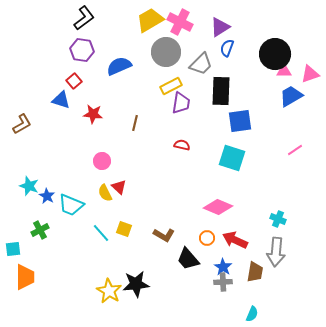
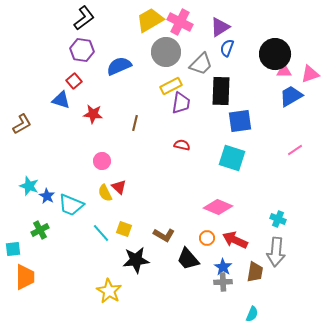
black star at (136, 284): moved 24 px up
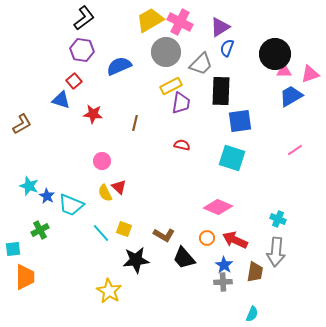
black trapezoid at (188, 259): moved 4 px left, 1 px up
blue star at (223, 267): moved 1 px right, 2 px up
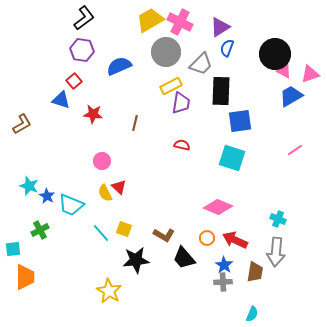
pink triangle at (284, 71): rotated 28 degrees clockwise
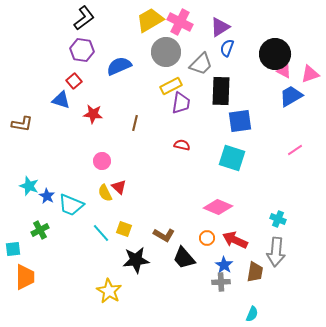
brown L-shape at (22, 124): rotated 40 degrees clockwise
gray cross at (223, 282): moved 2 px left
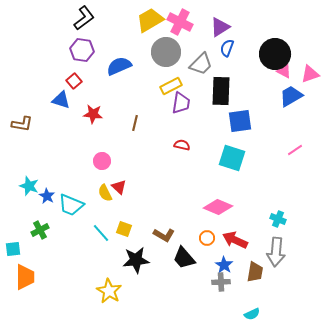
cyan semicircle at (252, 314): rotated 42 degrees clockwise
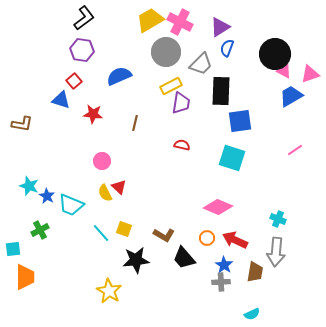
blue semicircle at (119, 66): moved 10 px down
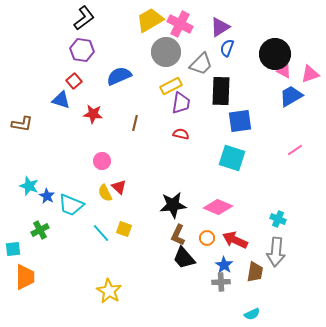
pink cross at (180, 22): moved 2 px down
red semicircle at (182, 145): moved 1 px left, 11 px up
brown L-shape at (164, 235): moved 14 px right; rotated 85 degrees clockwise
black star at (136, 260): moved 37 px right, 55 px up
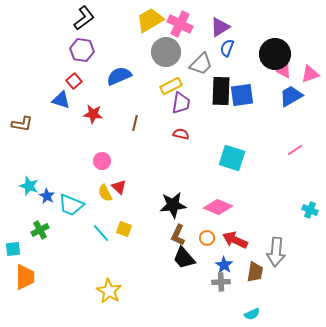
blue square at (240, 121): moved 2 px right, 26 px up
cyan cross at (278, 219): moved 32 px right, 9 px up
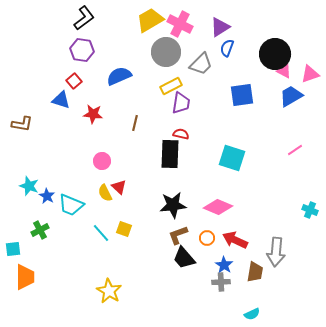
black rectangle at (221, 91): moved 51 px left, 63 px down
brown L-shape at (178, 235): rotated 45 degrees clockwise
